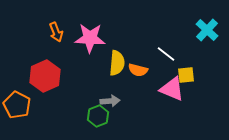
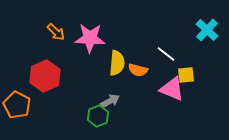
orange arrow: rotated 24 degrees counterclockwise
gray arrow: rotated 24 degrees counterclockwise
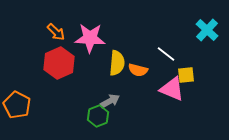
red hexagon: moved 14 px right, 13 px up
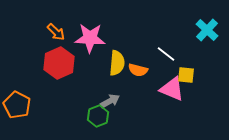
yellow square: rotated 12 degrees clockwise
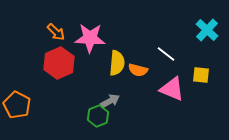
yellow square: moved 15 px right
